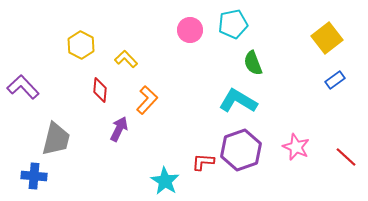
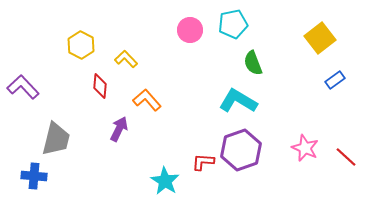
yellow square: moved 7 px left
red diamond: moved 4 px up
orange L-shape: rotated 84 degrees counterclockwise
pink star: moved 9 px right, 1 px down
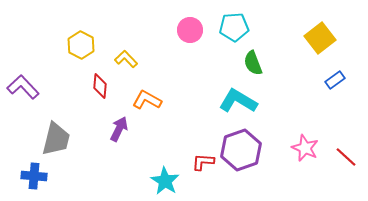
cyan pentagon: moved 1 px right, 3 px down; rotated 8 degrees clockwise
orange L-shape: rotated 20 degrees counterclockwise
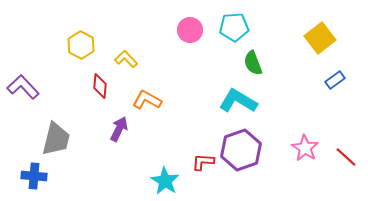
pink star: rotated 8 degrees clockwise
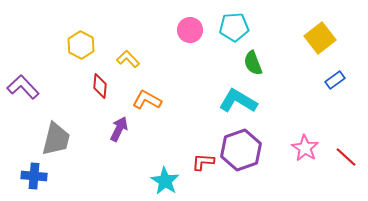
yellow L-shape: moved 2 px right
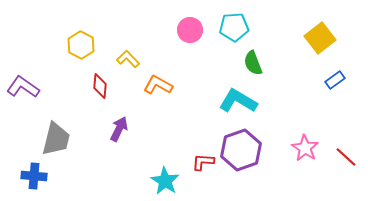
purple L-shape: rotated 12 degrees counterclockwise
orange L-shape: moved 11 px right, 15 px up
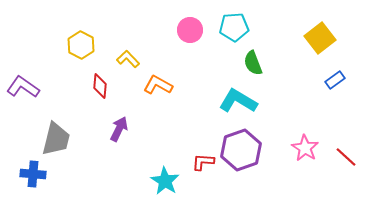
blue cross: moved 1 px left, 2 px up
